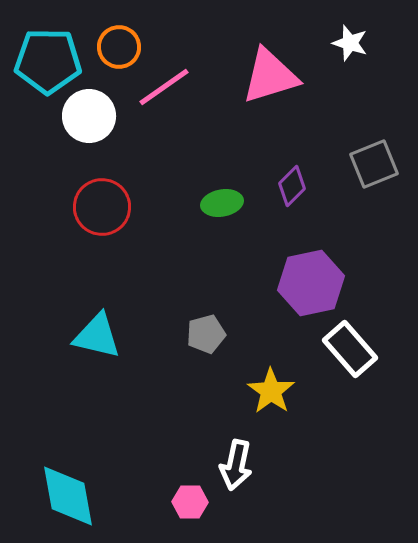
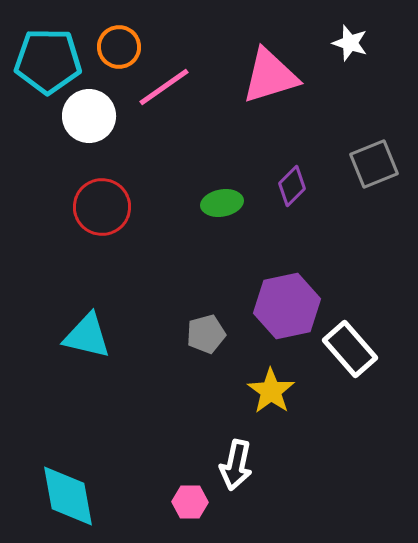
purple hexagon: moved 24 px left, 23 px down
cyan triangle: moved 10 px left
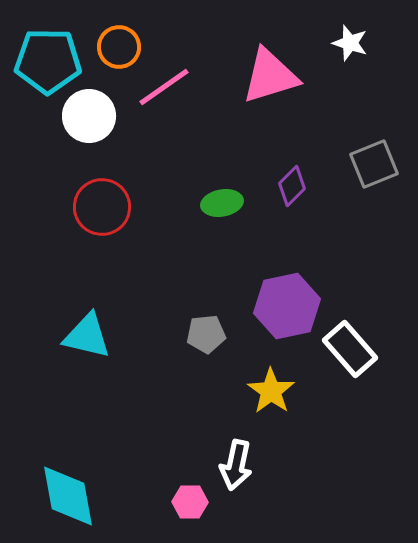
gray pentagon: rotated 9 degrees clockwise
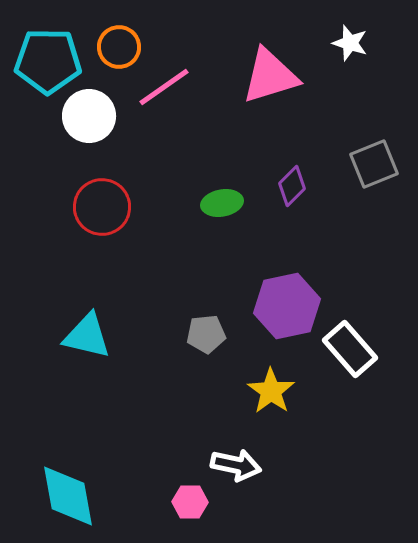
white arrow: rotated 90 degrees counterclockwise
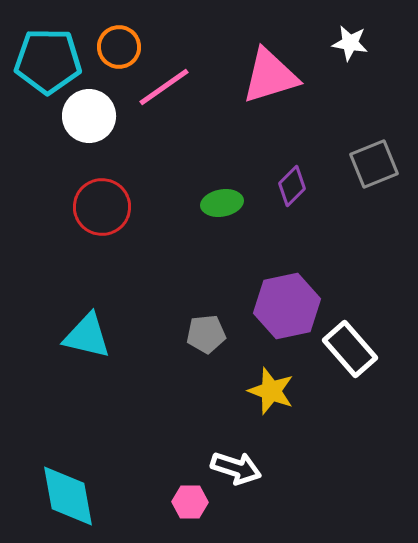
white star: rotated 9 degrees counterclockwise
yellow star: rotated 15 degrees counterclockwise
white arrow: moved 3 px down; rotated 6 degrees clockwise
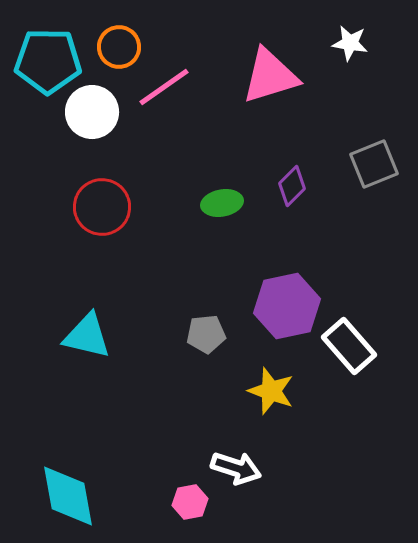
white circle: moved 3 px right, 4 px up
white rectangle: moved 1 px left, 3 px up
pink hexagon: rotated 12 degrees counterclockwise
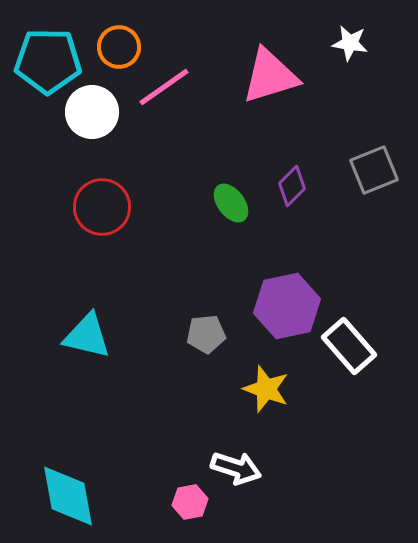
gray square: moved 6 px down
green ellipse: moved 9 px right; rotated 63 degrees clockwise
yellow star: moved 5 px left, 2 px up
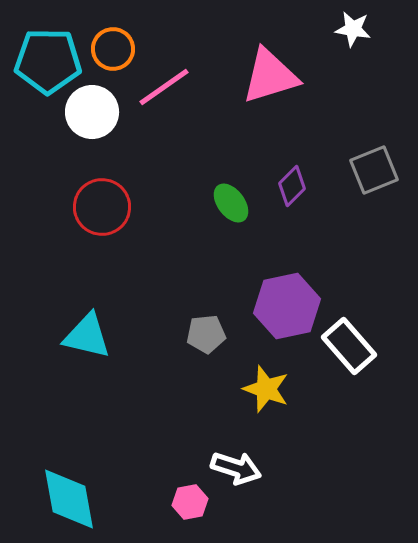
white star: moved 3 px right, 14 px up
orange circle: moved 6 px left, 2 px down
cyan diamond: moved 1 px right, 3 px down
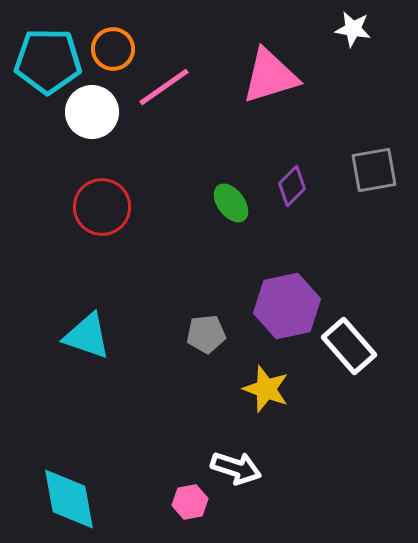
gray square: rotated 12 degrees clockwise
cyan triangle: rotated 6 degrees clockwise
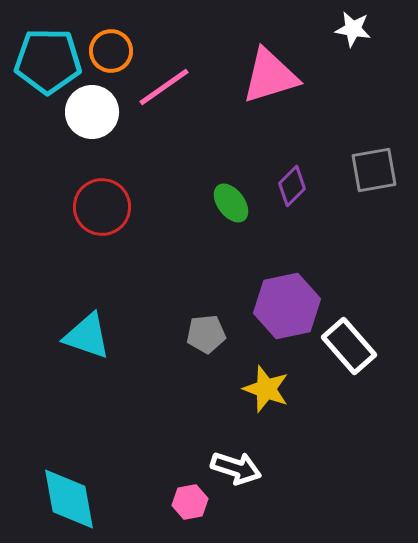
orange circle: moved 2 px left, 2 px down
